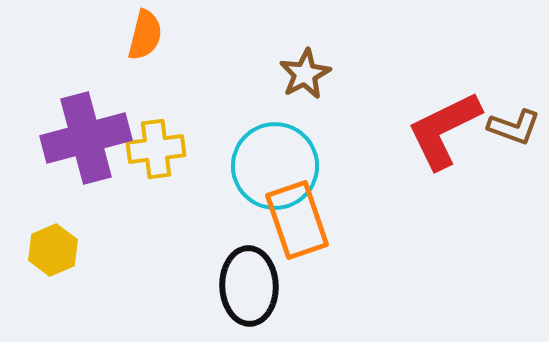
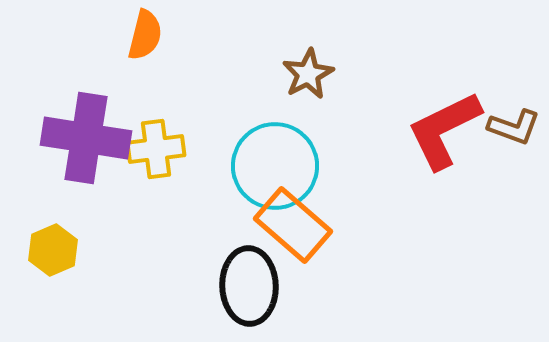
brown star: moved 3 px right
purple cross: rotated 24 degrees clockwise
orange rectangle: moved 4 px left, 5 px down; rotated 30 degrees counterclockwise
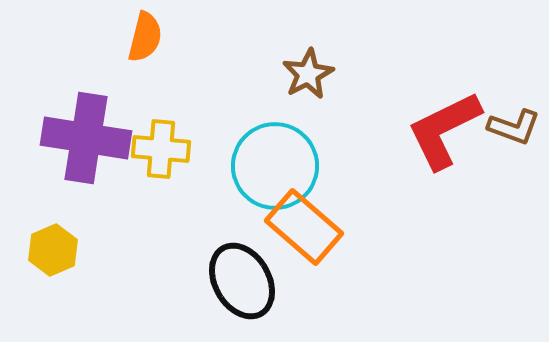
orange semicircle: moved 2 px down
yellow cross: moved 5 px right; rotated 12 degrees clockwise
orange rectangle: moved 11 px right, 2 px down
black ellipse: moved 7 px left, 5 px up; rotated 28 degrees counterclockwise
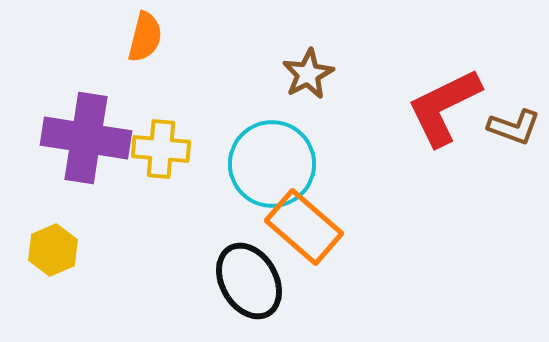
red L-shape: moved 23 px up
cyan circle: moved 3 px left, 2 px up
black ellipse: moved 7 px right
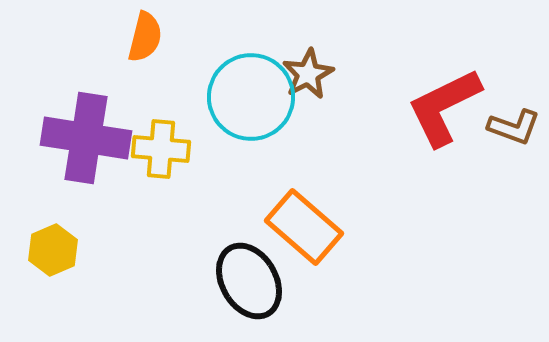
cyan circle: moved 21 px left, 67 px up
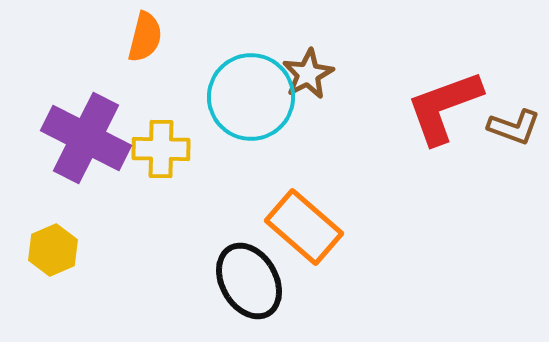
red L-shape: rotated 6 degrees clockwise
purple cross: rotated 18 degrees clockwise
yellow cross: rotated 4 degrees counterclockwise
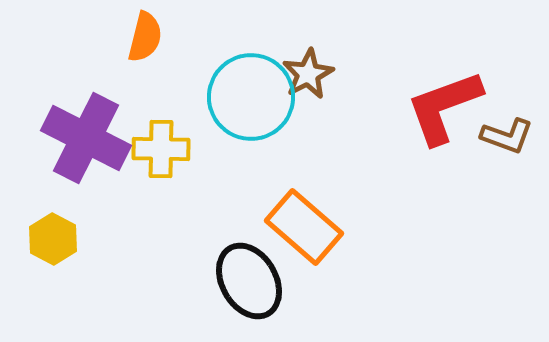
brown L-shape: moved 7 px left, 9 px down
yellow hexagon: moved 11 px up; rotated 9 degrees counterclockwise
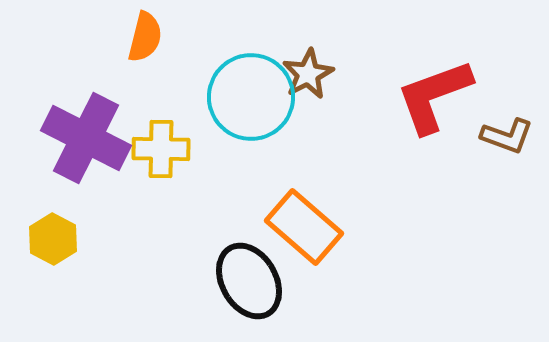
red L-shape: moved 10 px left, 11 px up
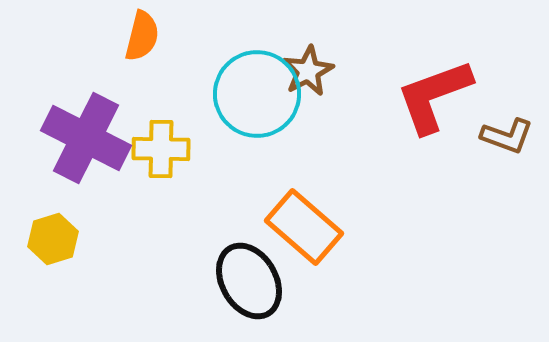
orange semicircle: moved 3 px left, 1 px up
brown star: moved 3 px up
cyan circle: moved 6 px right, 3 px up
yellow hexagon: rotated 15 degrees clockwise
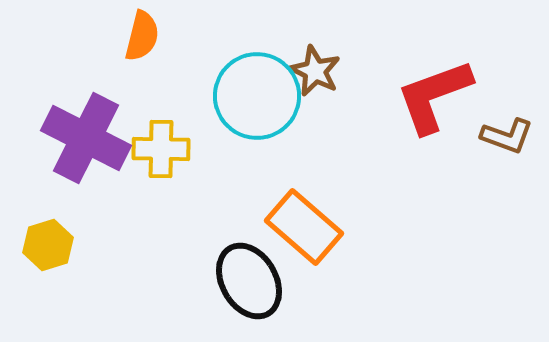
brown star: moved 7 px right; rotated 18 degrees counterclockwise
cyan circle: moved 2 px down
yellow hexagon: moved 5 px left, 6 px down
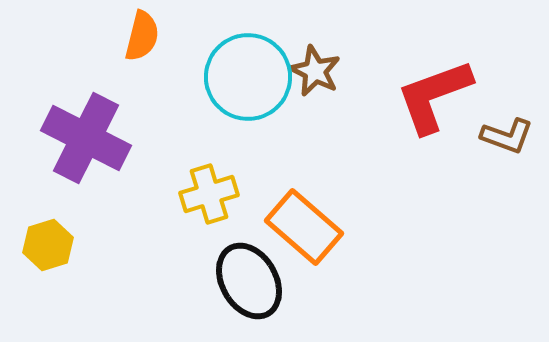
cyan circle: moved 9 px left, 19 px up
yellow cross: moved 48 px right, 45 px down; rotated 18 degrees counterclockwise
